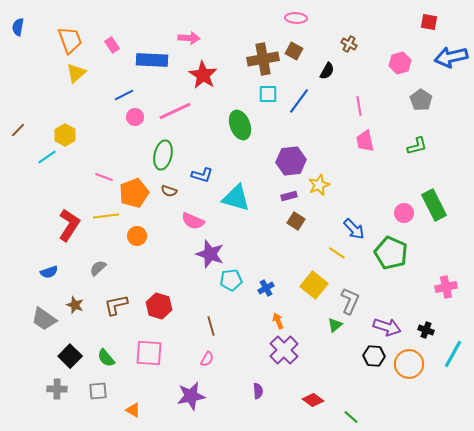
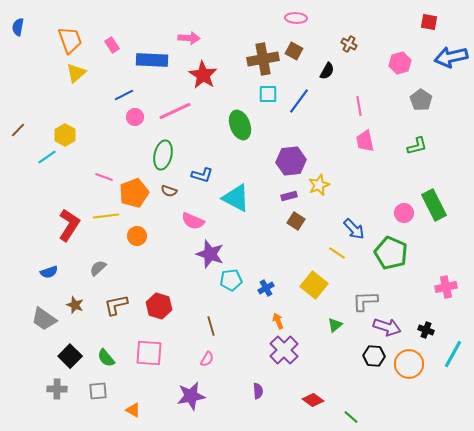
cyan triangle at (236, 198): rotated 12 degrees clockwise
gray L-shape at (350, 301): moved 15 px right; rotated 116 degrees counterclockwise
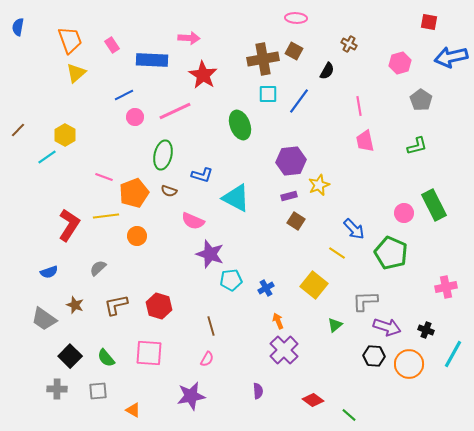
green line at (351, 417): moved 2 px left, 2 px up
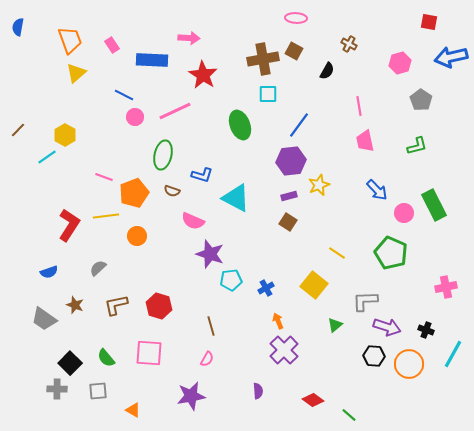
blue line at (124, 95): rotated 54 degrees clockwise
blue line at (299, 101): moved 24 px down
brown semicircle at (169, 191): moved 3 px right
brown square at (296, 221): moved 8 px left, 1 px down
blue arrow at (354, 229): moved 23 px right, 39 px up
black square at (70, 356): moved 7 px down
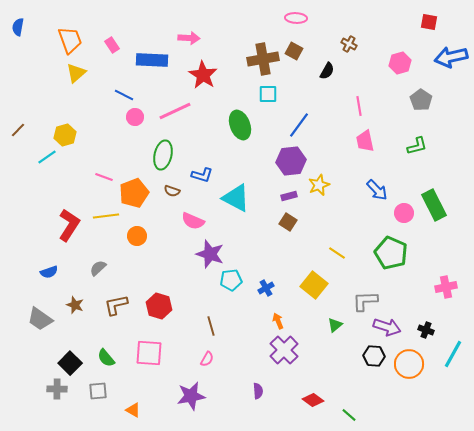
yellow hexagon at (65, 135): rotated 15 degrees clockwise
gray trapezoid at (44, 319): moved 4 px left
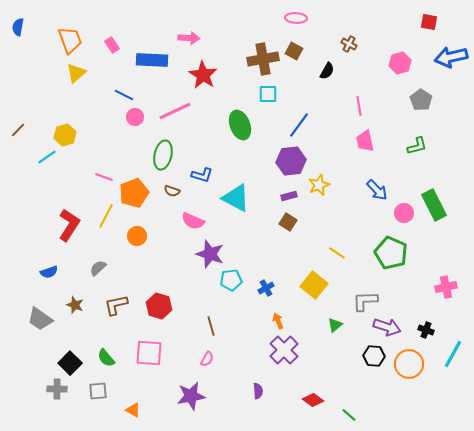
yellow line at (106, 216): rotated 55 degrees counterclockwise
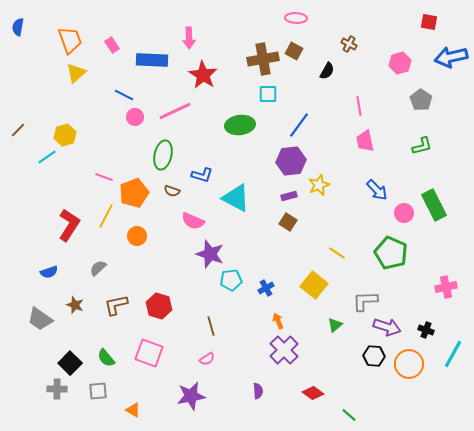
pink arrow at (189, 38): rotated 85 degrees clockwise
green ellipse at (240, 125): rotated 76 degrees counterclockwise
green L-shape at (417, 146): moved 5 px right
pink square at (149, 353): rotated 16 degrees clockwise
pink semicircle at (207, 359): rotated 28 degrees clockwise
red diamond at (313, 400): moved 7 px up
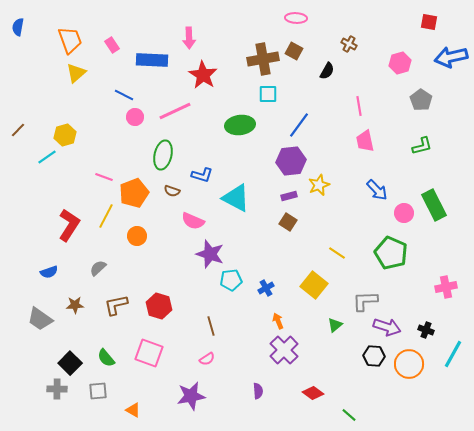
brown star at (75, 305): rotated 24 degrees counterclockwise
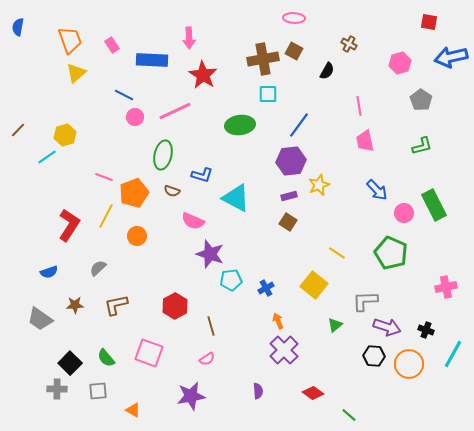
pink ellipse at (296, 18): moved 2 px left
red hexagon at (159, 306): moved 16 px right; rotated 15 degrees clockwise
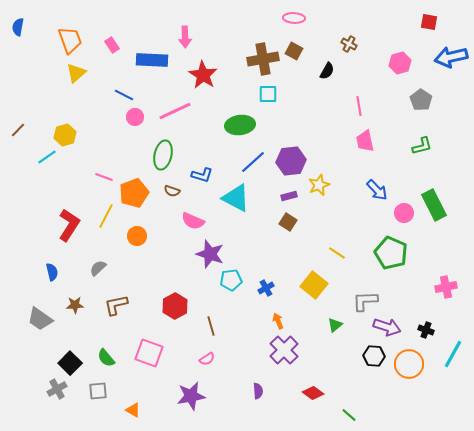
pink arrow at (189, 38): moved 4 px left, 1 px up
blue line at (299, 125): moved 46 px left, 37 px down; rotated 12 degrees clockwise
blue semicircle at (49, 272): moved 3 px right; rotated 84 degrees counterclockwise
gray cross at (57, 389): rotated 30 degrees counterclockwise
